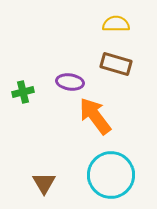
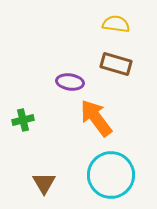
yellow semicircle: rotated 8 degrees clockwise
green cross: moved 28 px down
orange arrow: moved 1 px right, 2 px down
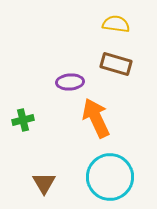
purple ellipse: rotated 12 degrees counterclockwise
orange arrow: rotated 12 degrees clockwise
cyan circle: moved 1 px left, 2 px down
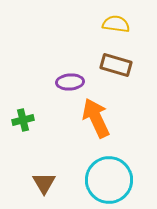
brown rectangle: moved 1 px down
cyan circle: moved 1 px left, 3 px down
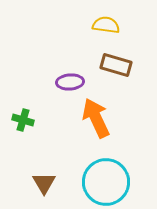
yellow semicircle: moved 10 px left, 1 px down
green cross: rotated 30 degrees clockwise
cyan circle: moved 3 px left, 2 px down
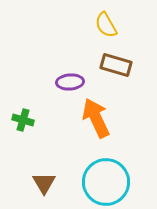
yellow semicircle: rotated 128 degrees counterclockwise
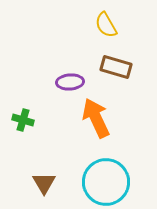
brown rectangle: moved 2 px down
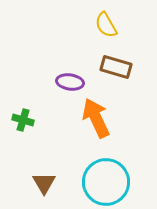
purple ellipse: rotated 12 degrees clockwise
